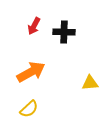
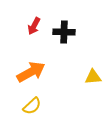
yellow triangle: moved 3 px right, 6 px up
yellow semicircle: moved 3 px right, 3 px up
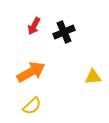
black cross: rotated 25 degrees counterclockwise
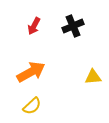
black cross: moved 9 px right, 6 px up
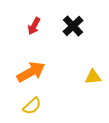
black cross: rotated 20 degrees counterclockwise
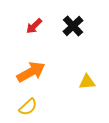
red arrow: rotated 18 degrees clockwise
yellow triangle: moved 6 px left, 5 px down
yellow semicircle: moved 4 px left, 1 px down
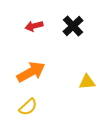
red arrow: rotated 30 degrees clockwise
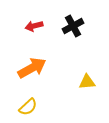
black cross: rotated 15 degrees clockwise
orange arrow: moved 1 px right, 4 px up
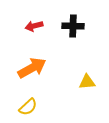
black cross: rotated 30 degrees clockwise
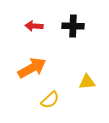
red arrow: rotated 18 degrees clockwise
yellow semicircle: moved 22 px right, 7 px up
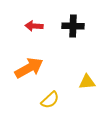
orange arrow: moved 3 px left
